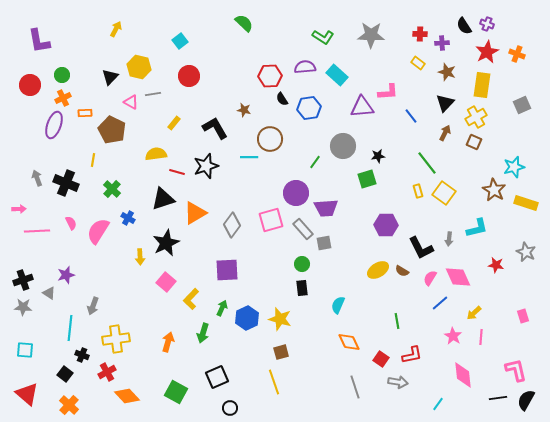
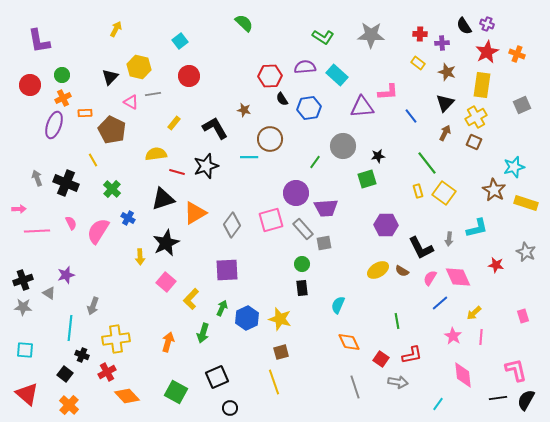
yellow line at (93, 160): rotated 40 degrees counterclockwise
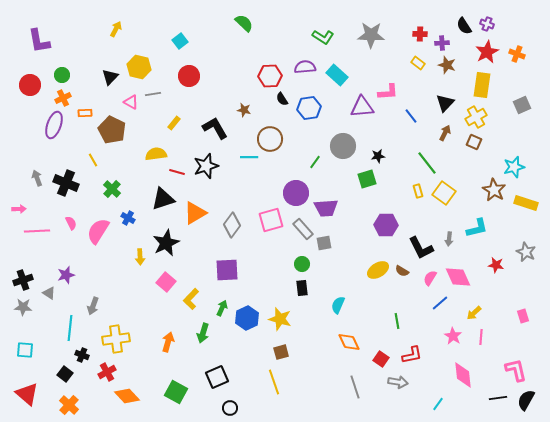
brown star at (447, 72): moved 7 px up
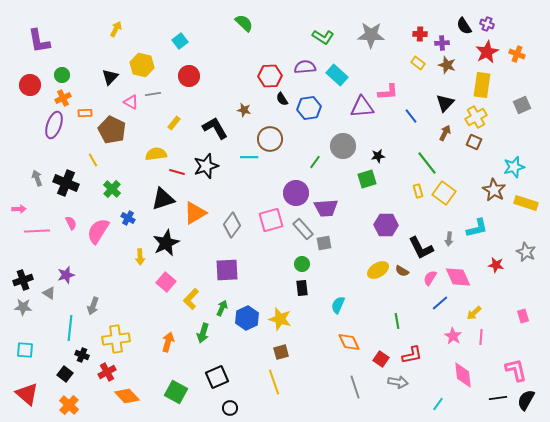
yellow hexagon at (139, 67): moved 3 px right, 2 px up
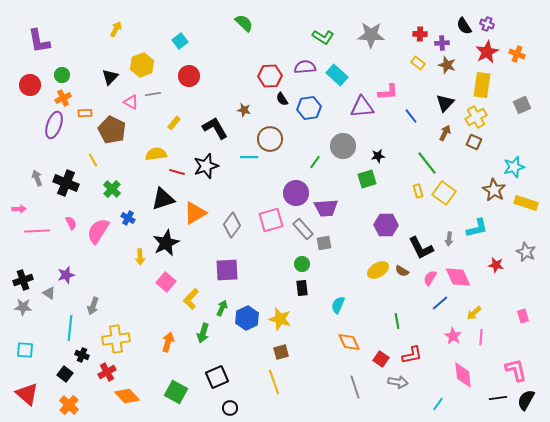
yellow hexagon at (142, 65): rotated 25 degrees clockwise
